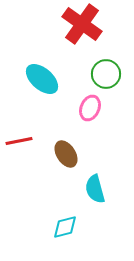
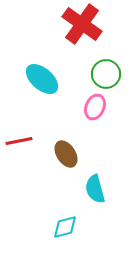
pink ellipse: moved 5 px right, 1 px up
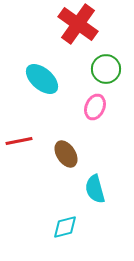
red cross: moved 4 px left
green circle: moved 5 px up
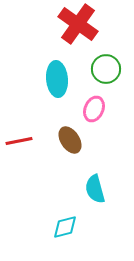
cyan ellipse: moved 15 px right; rotated 44 degrees clockwise
pink ellipse: moved 1 px left, 2 px down
brown ellipse: moved 4 px right, 14 px up
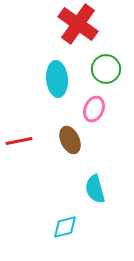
brown ellipse: rotated 8 degrees clockwise
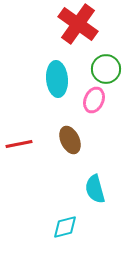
pink ellipse: moved 9 px up
red line: moved 3 px down
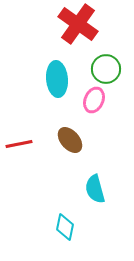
brown ellipse: rotated 16 degrees counterclockwise
cyan diamond: rotated 64 degrees counterclockwise
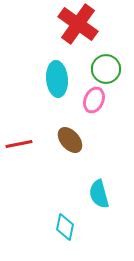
cyan semicircle: moved 4 px right, 5 px down
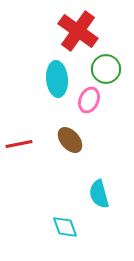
red cross: moved 7 px down
pink ellipse: moved 5 px left
cyan diamond: rotated 32 degrees counterclockwise
